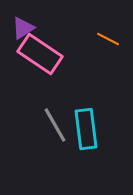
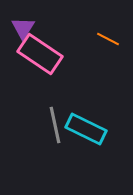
purple triangle: rotated 25 degrees counterclockwise
gray line: rotated 18 degrees clockwise
cyan rectangle: rotated 57 degrees counterclockwise
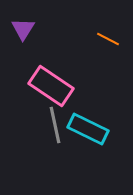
purple triangle: moved 1 px down
pink rectangle: moved 11 px right, 32 px down
cyan rectangle: moved 2 px right
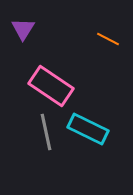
gray line: moved 9 px left, 7 px down
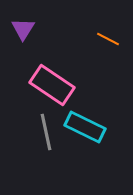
pink rectangle: moved 1 px right, 1 px up
cyan rectangle: moved 3 px left, 2 px up
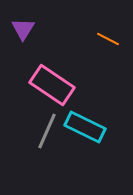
gray line: moved 1 px right, 1 px up; rotated 36 degrees clockwise
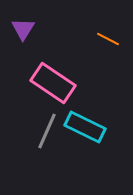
pink rectangle: moved 1 px right, 2 px up
